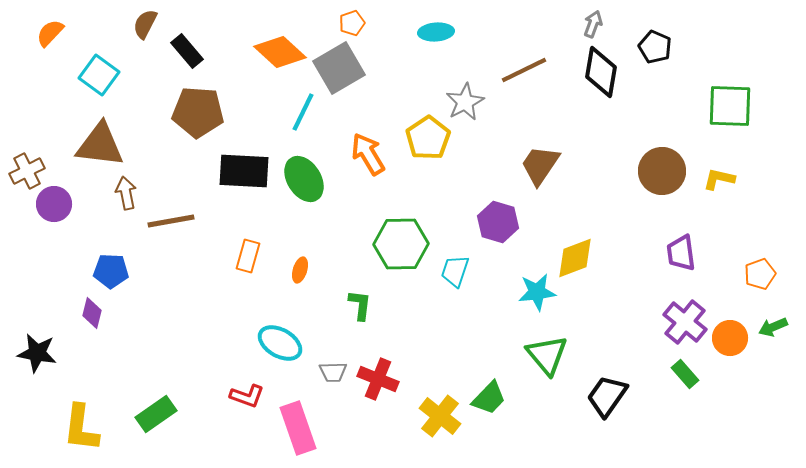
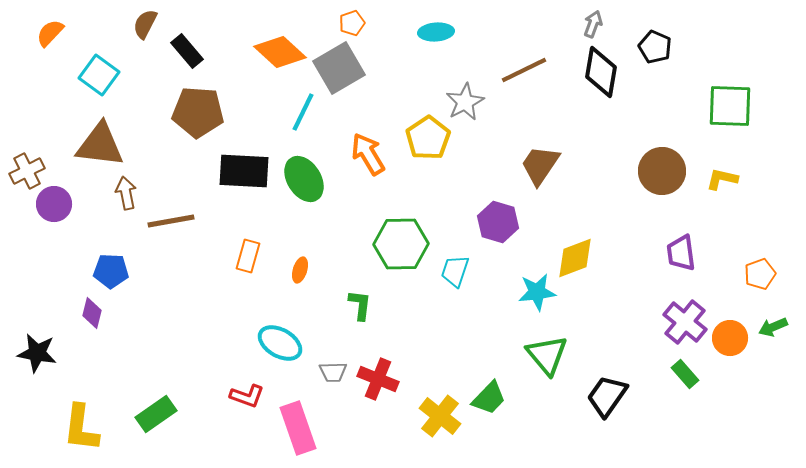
yellow L-shape at (719, 179): moved 3 px right
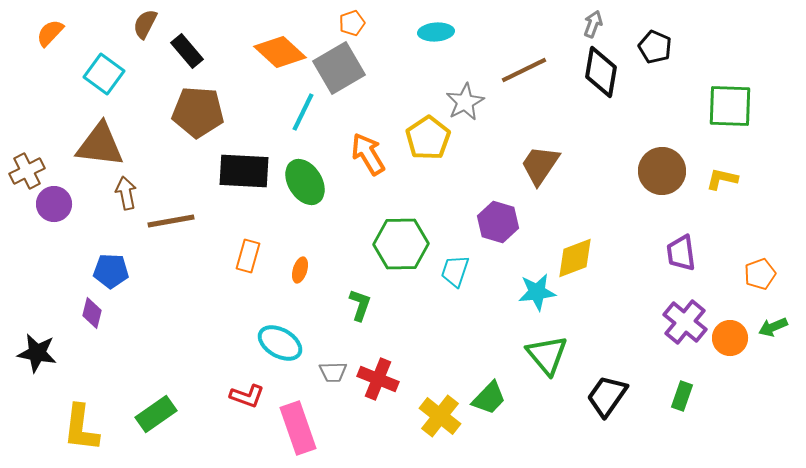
cyan square at (99, 75): moved 5 px right, 1 px up
green ellipse at (304, 179): moved 1 px right, 3 px down
green L-shape at (360, 305): rotated 12 degrees clockwise
green rectangle at (685, 374): moved 3 px left, 22 px down; rotated 60 degrees clockwise
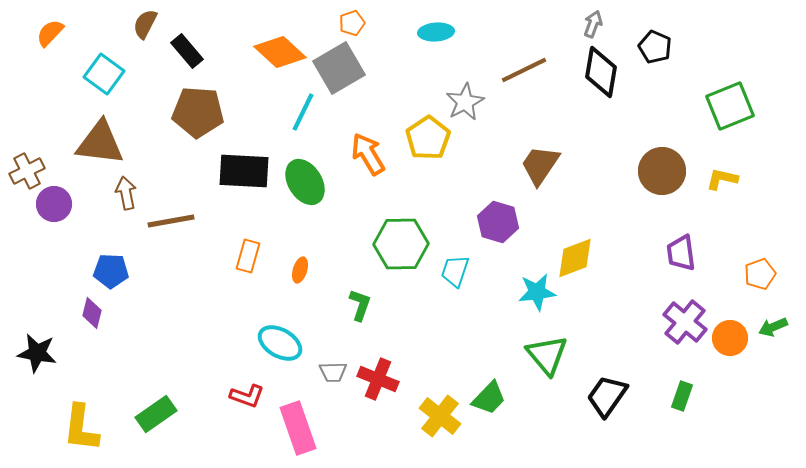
green square at (730, 106): rotated 24 degrees counterclockwise
brown triangle at (100, 145): moved 2 px up
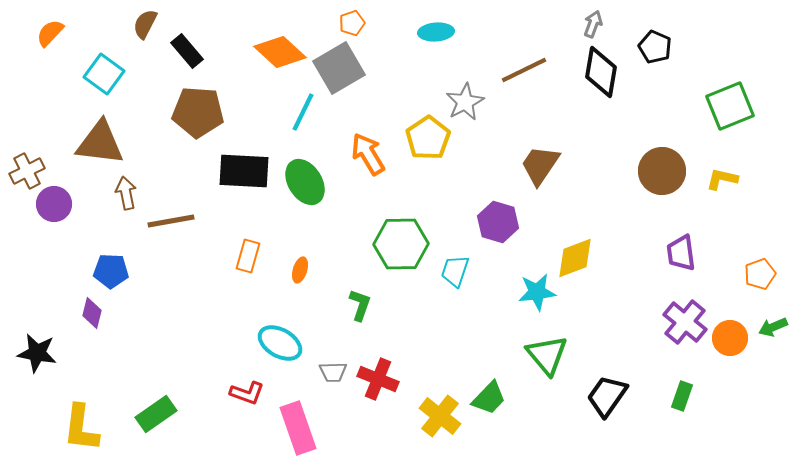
red L-shape at (247, 396): moved 3 px up
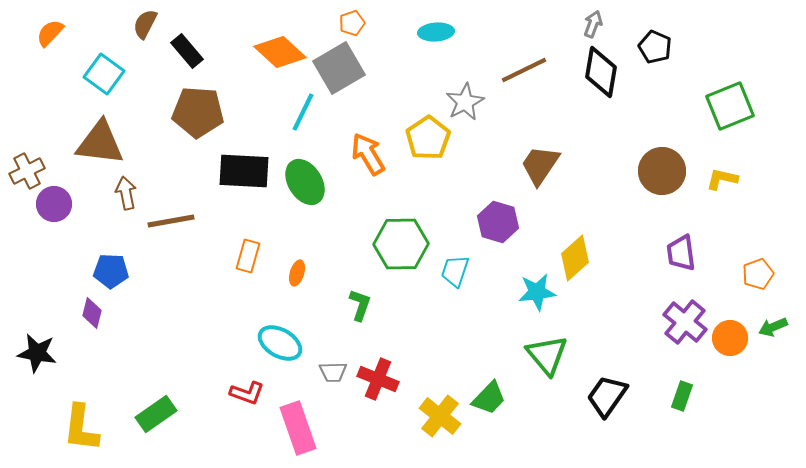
yellow diamond at (575, 258): rotated 21 degrees counterclockwise
orange ellipse at (300, 270): moved 3 px left, 3 px down
orange pentagon at (760, 274): moved 2 px left
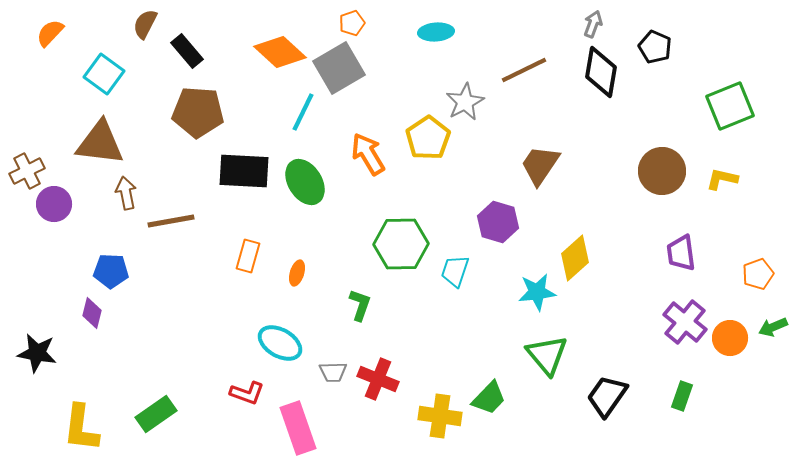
yellow cross at (440, 416): rotated 30 degrees counterclockwise
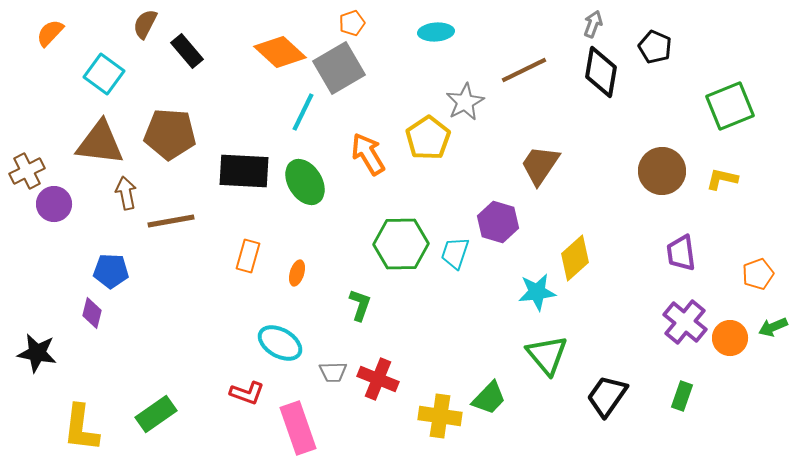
brown pentagon at (198, 112): moved 28 px left, 22 px down
cyan trapezoid at (455, 271): moved 18 px up
